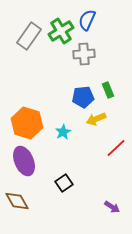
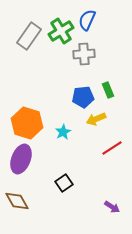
red line: moved 4 px left; rotated 10 degrees clockwise
purple ellipse: moved 3 px left, 2 px up; rotated 44 degrees clockwise
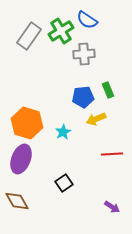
blue semicircle: rotated 80 degrees counterclockwise
red line: moved 6 px down; rotated 30 degrees clockwise
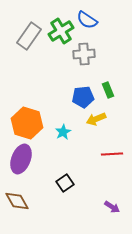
black square: moved 1 px right
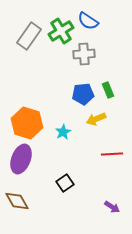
blue semicircle: moved 1 px right, 1 px down
blue pentagon: moved 3 px up
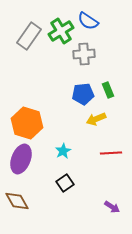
cyan star: moved 19 px down
red line: moved 1 px left, 1 px up
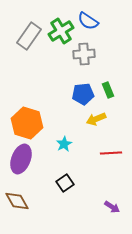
cyan star: moved 1 px right, 7 px up
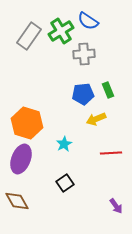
purple arrow: moved 4 px right, 1 px up; rotated 21 degrees clockwise
